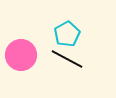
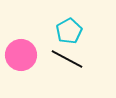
cyan pentagon: moved 2 px right, 3 px up
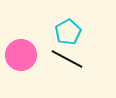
cyan pentagon: moved 1 px left, 1 px down
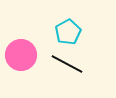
black line: moved 5 px down
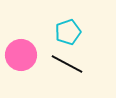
cyan pentagon: rotated 10 degrees clockwise
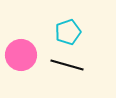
black line: moved 1 px down; rotated 12 degrees counterclockwise
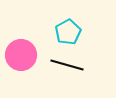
cyan pentagon: rotated 10 degrees counterclockwise
